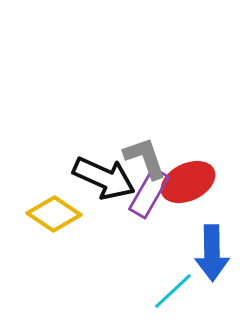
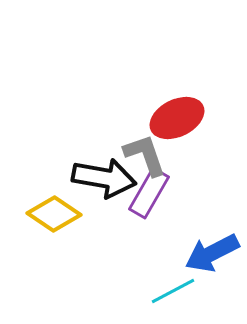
gray L-shape: moved 3 px up
black arrow: rotated 14 degrees counterclockwise
red ellipse: moved 11 px left, 64 px up
blue arrow: rotated 64 degrees clockwise
cyan line: rotated 15 degrees clockwise
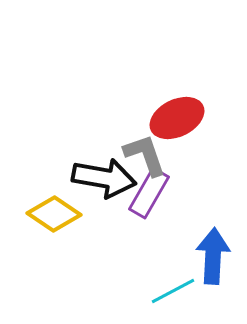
blue arrow: moved 1 px right, 3 px down; rotated 120 degrees clockwise
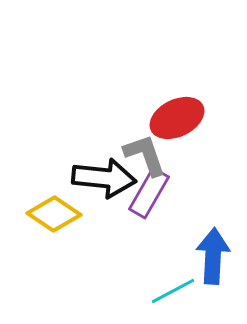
black arrow: rotated 4 degrees counterclockwise
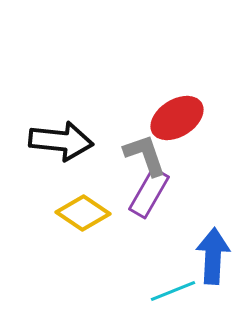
red ellipse: rotated 6 degrees counterclockwise
black arrow: moved 43 px left, 37 px up
yellow diamond: moved 29 px right, 1 px up
cyan line: rotated 6 degrees clockwise
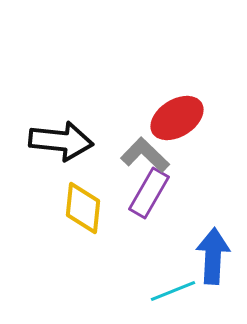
gray L-shape: rotated 27 degrees counterclockwise
yellow diamond: moved 5 px up; rotated 62 degrees clockwise
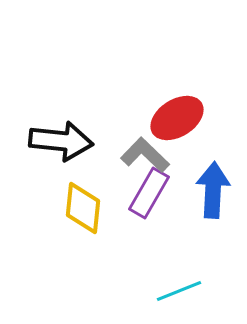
blue arrow: moved 66 px up
cyan line: moved 6 px right
